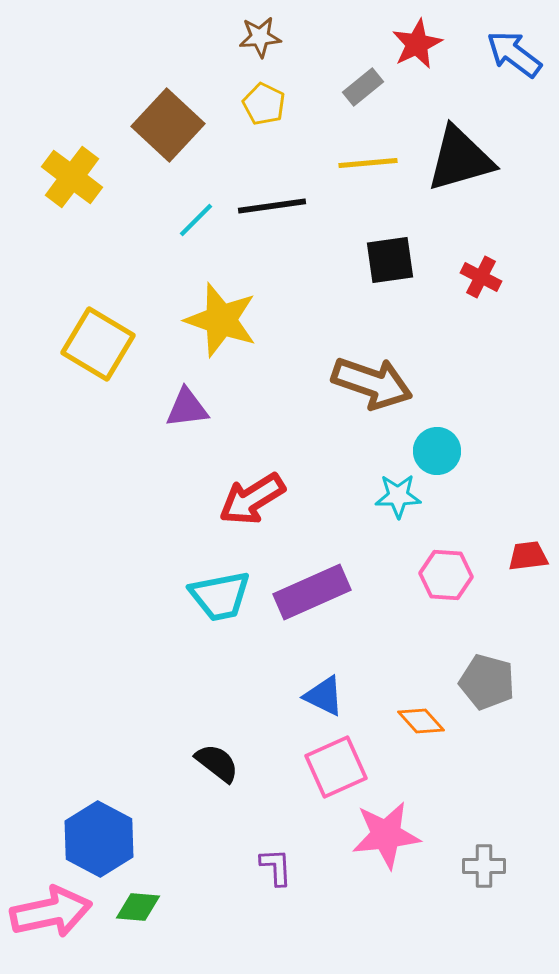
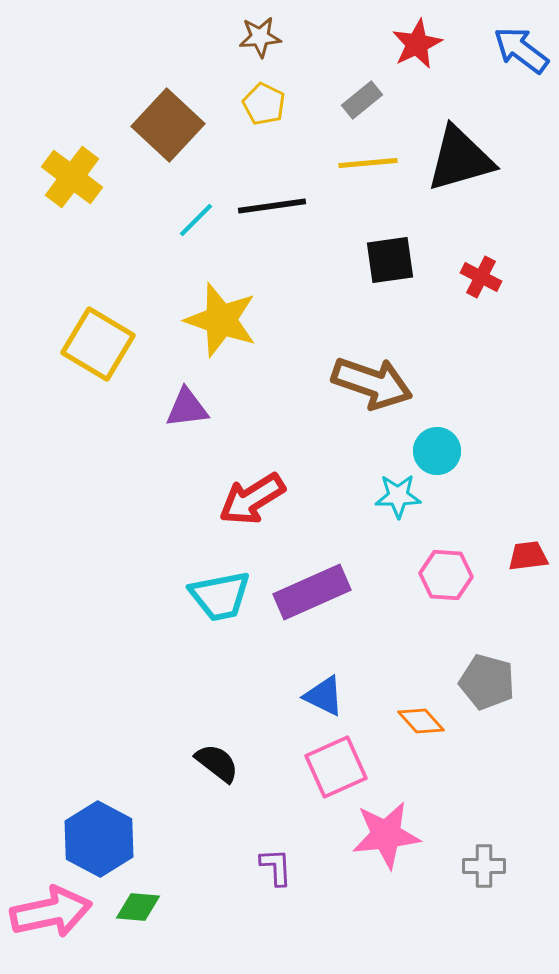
blue arrow: moved 7 px right, 4 px up
gray rectangle: moved 1 px left, 13 px down
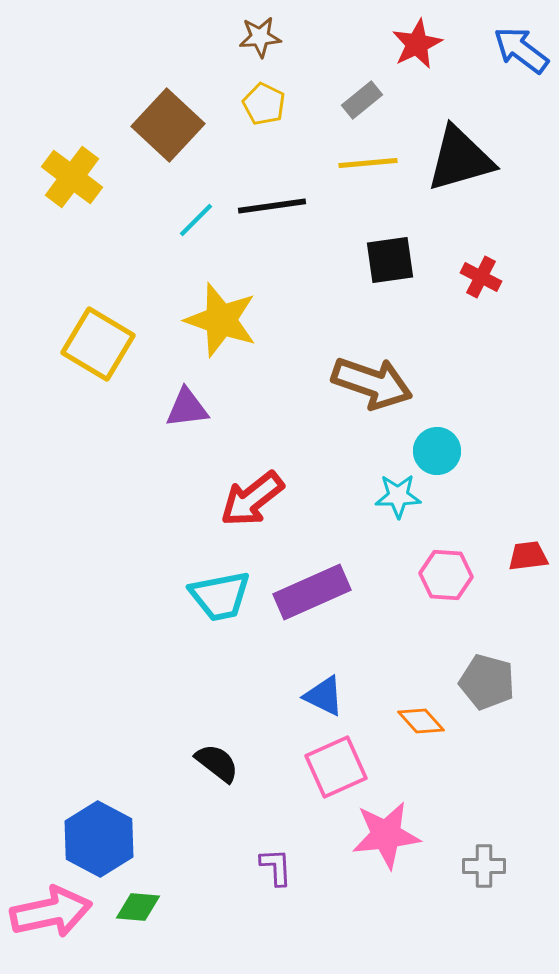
red arrow: rotated 6 degrees counterclockwise
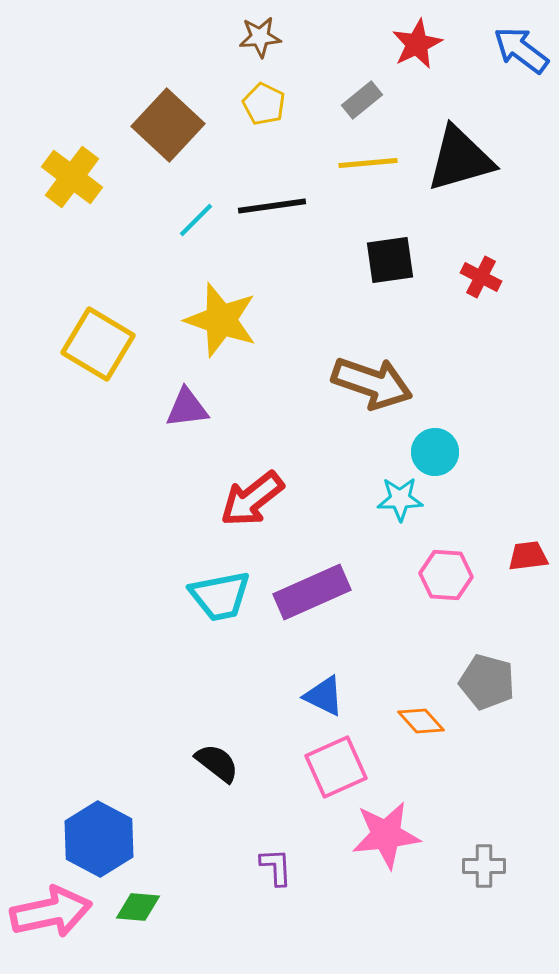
cyan circle: moved 2 px left, 1 px down
cyan star: moved 2 px right, 3 px down
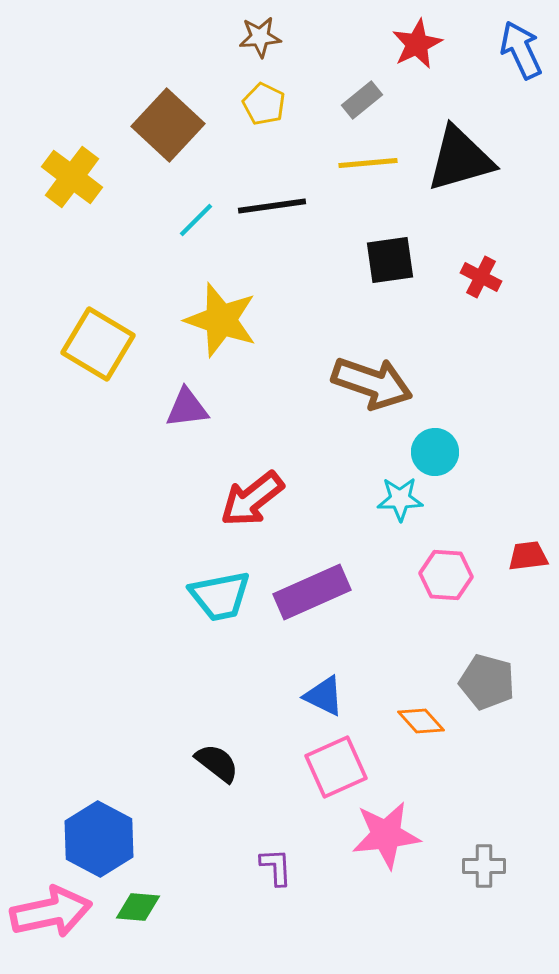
blue arrow: rotated 28 degrees clockwise
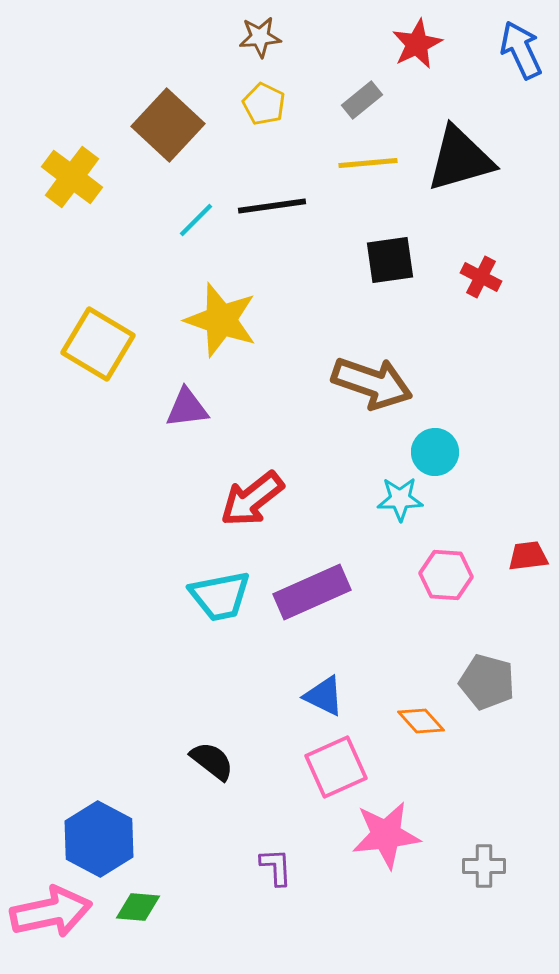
black semicircle: moved 5 px left, 2 px up
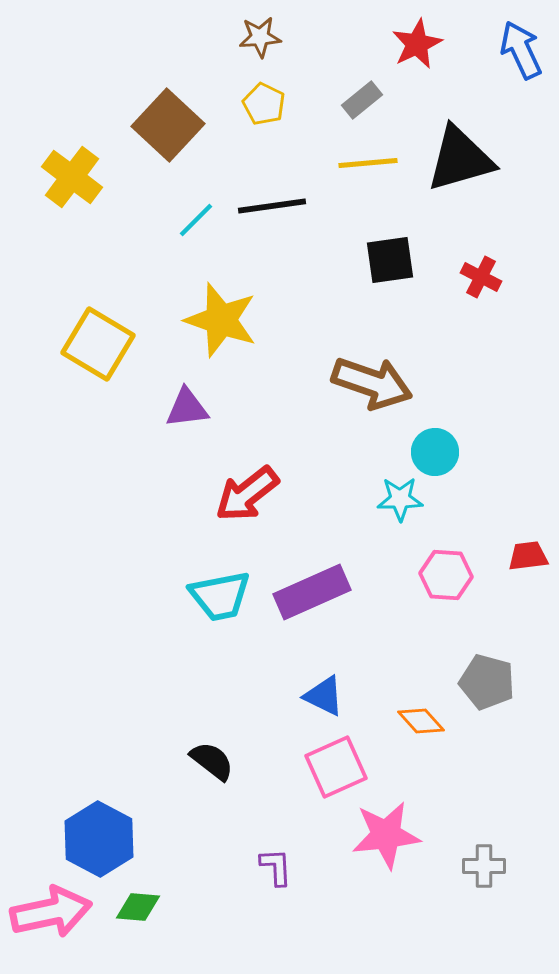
red arrow: moved 5 px left, 5 px up
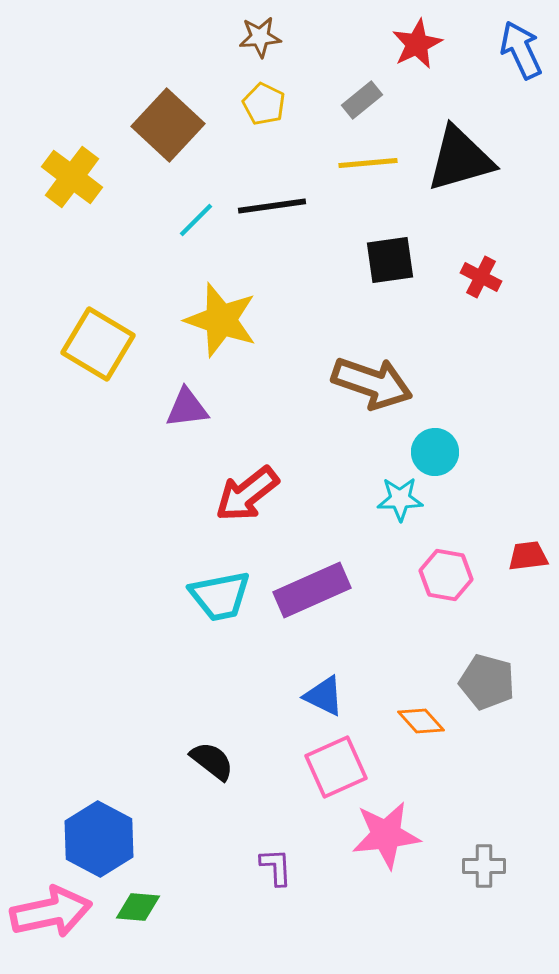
pink hexagon: rotated 6 degrees clockwise
purple rectangle: moved 2 px up
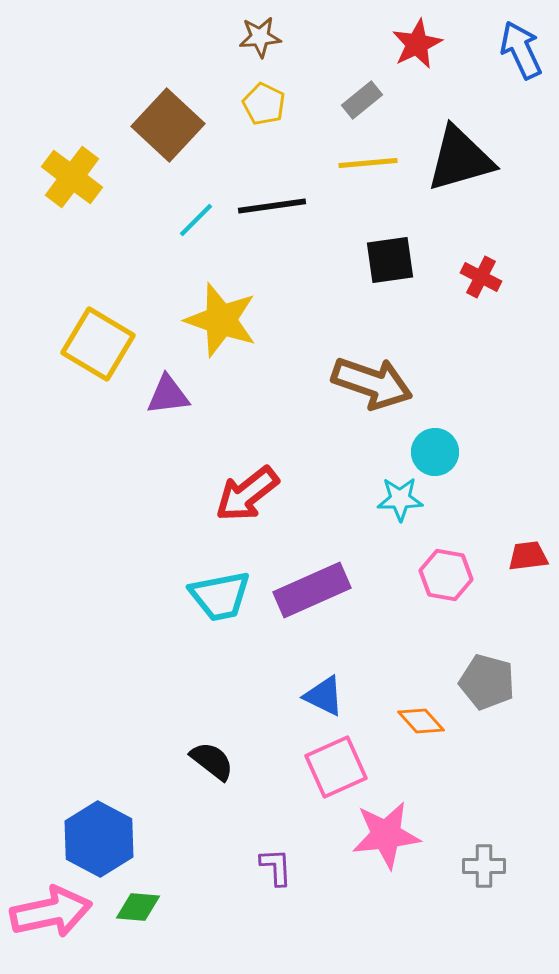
purple triangle: moved 19 px left, 13 px up
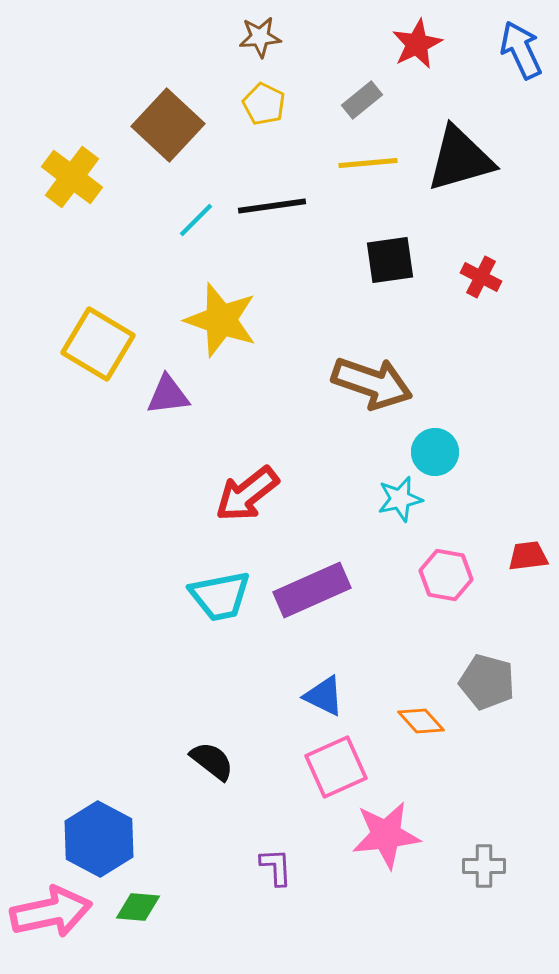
cyan star: rotated 12 degrees counterclockwise
